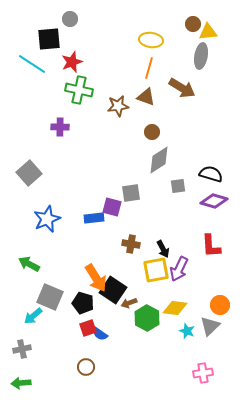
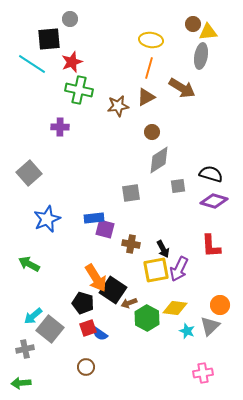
brown triangle at (146, 97): rotated 48 degrees counterclockwise
purple square at (112, 207): moved 7 px left, 22 px down
gray square at (50, 297): moved 32 px down; rotated 16 degrees clockwise
gray cross at (22, 349): moved 3 px right
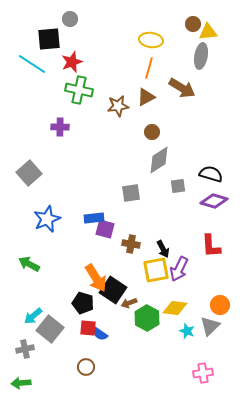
red square at (88, 328): rotated 24 degrees clockwise
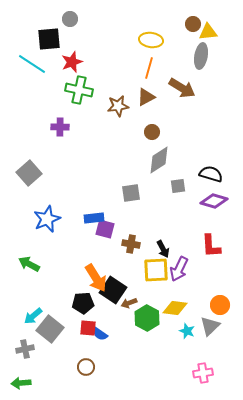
yellow square at (156, 270): rotated 8 degrees clockwise
black pentagon at (83, 303): rotated 20 degrees counterclockwise
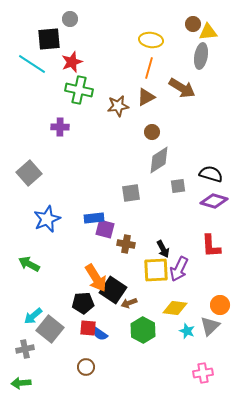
brown cross at (131, 244): moved 5 px left
green hexagon at (147, 318): moved 4 px left, 12 px down
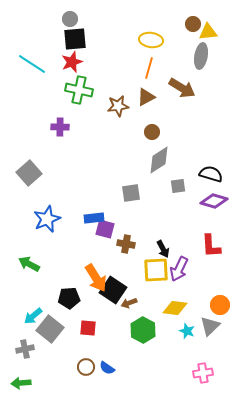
black square at (49, 39): moved 26 px right
black pentagon at (83, 303): moved 14 px left, 5 px up
blue semicircle at (100, 334): moved 7 px right, 34 px down
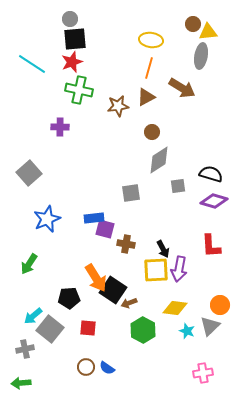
green arrow at (29, 264): rotated 85 degrees counterclockwise
purple arrow at (179, 269): rotated 15 degrees counterclockwise
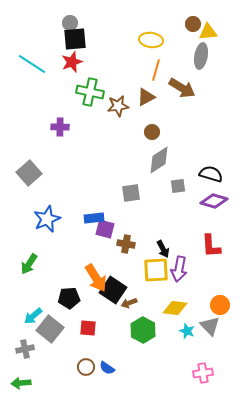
gray circle at (70, 19): moved 4 px down
orange line at (149, 68): moved 7 px right, 2 px down
green cross at (79, 90): moved 11 px right, 2 px down
gray triangle at (210, 326): rotated 30 degrees counterclockwise
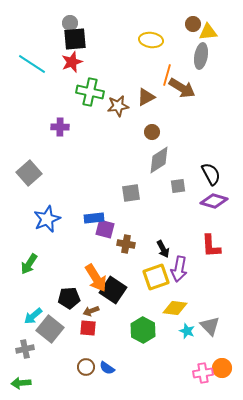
orange line at (156, 70): moved 11 px right, 5 px down
black semicircle at (211, 174): rotated 45 degrees clockwise
yellow square at (156, 270): moved 7 px down; rotated 16 degrees counterclockwise
brown arrow at (129, 303): moved 38 px left, 8 px down
orange circle at (220, 305): moved 2 px right, 63 px down
